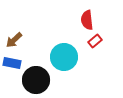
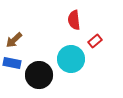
red semicircle: moved 13 px left
cyan circle: moved 7 px right, 2 px down
black circle: moved 3 px right, 5 px up
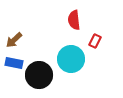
red rectangle: rotated 24 degrees counterclockwise
blue rectangle: moved 2 px right
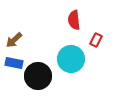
red rectangle: moved 1 px right, 1 px up
black circle: moved 1 px left, 1 px down
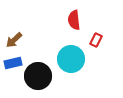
blue rectangle: moved 1 px left; rotated 24 degrees counterclockwise
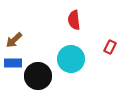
red rectangle: moved 14 px right, 7 px down
blue rectangle: rotated 12 degrees clockwise
